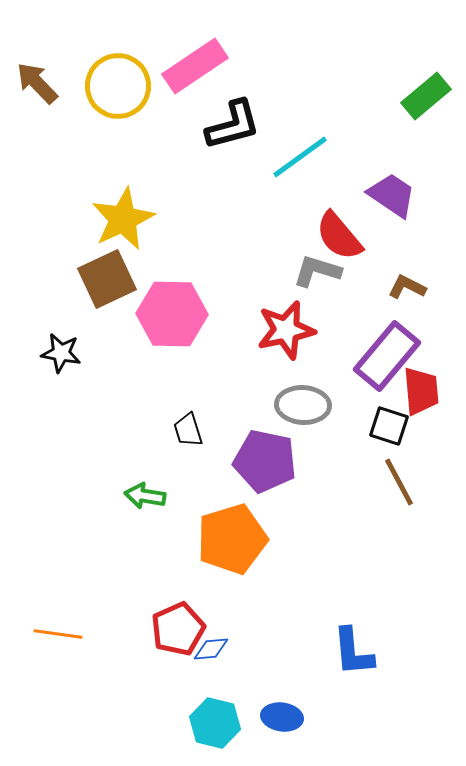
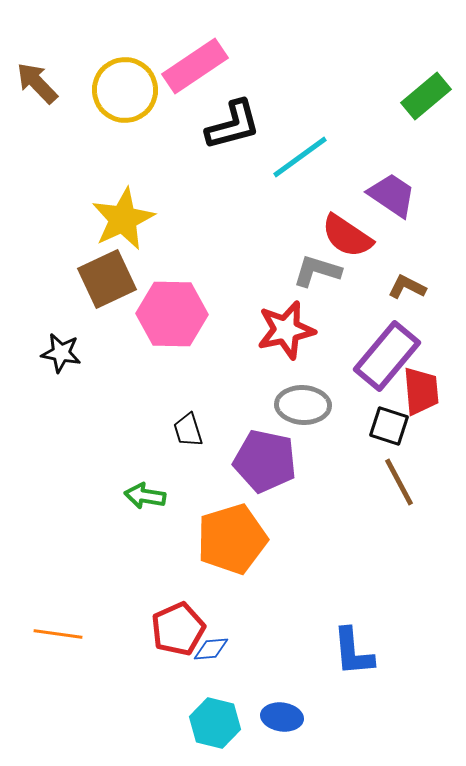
yellow circle: moved 7 px right, 4 px down
red semicircle: moved 8 px right; rotated 16 degrees counterclockwise
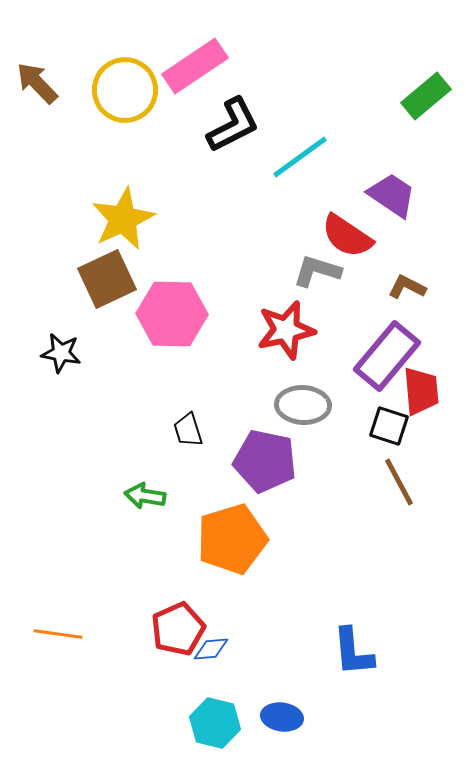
black L-shape: rotated 12 degrees counterclockwise
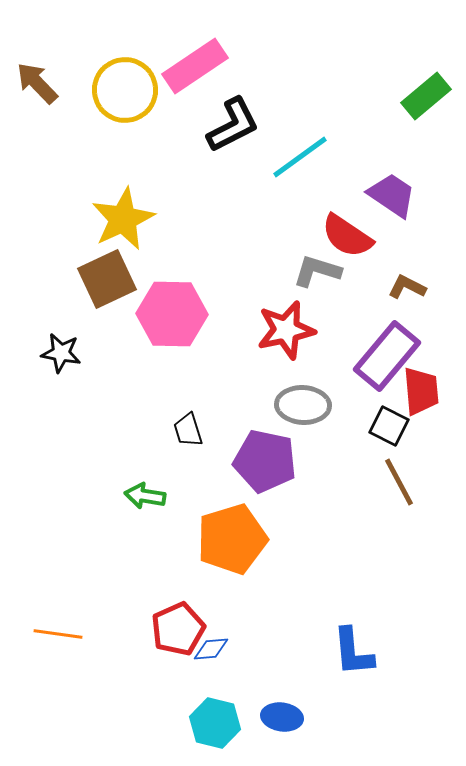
black square: rotated 9 degrees clockwise
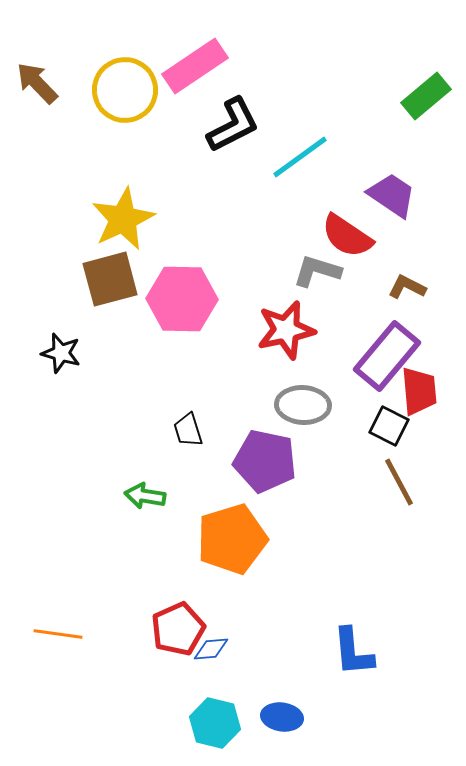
brown square: moved 3 px right; rotated 10 degrees clockwise
pink hexagon: moved 10 px right, 15 px up
black star: rotated 6 degrees clockwise
red trapezoid: moved 2 px left
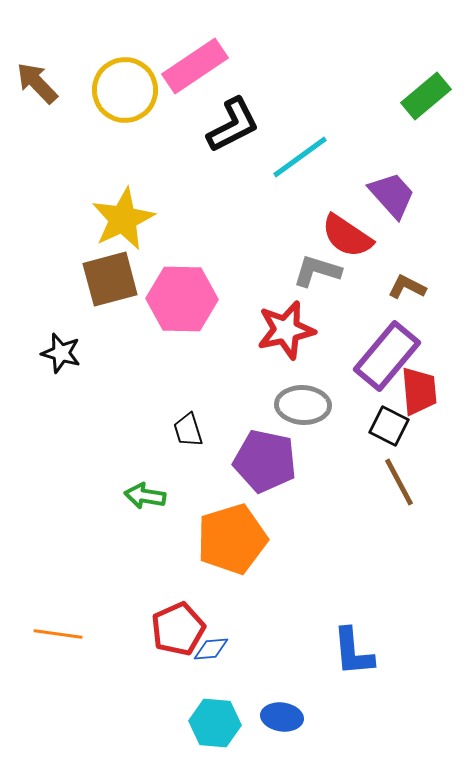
purple trapezoid: rotated 14 degrees clockwise
cyan hexagon: rotated 9 degrees counterclockwise
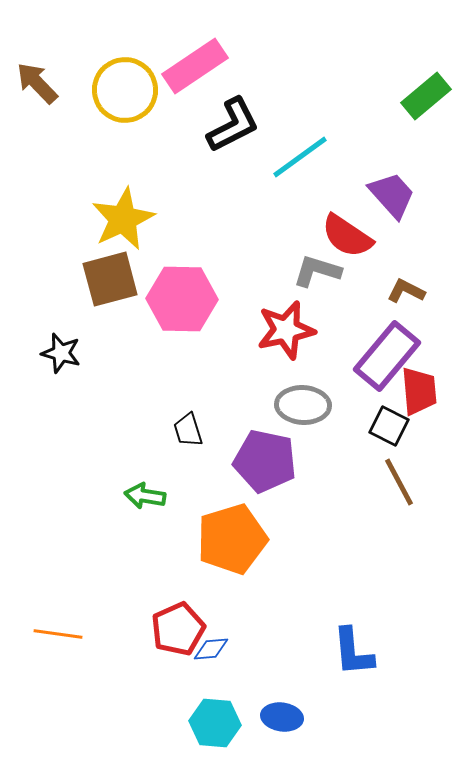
brown L-shape: moved 1 px left, 4 px down
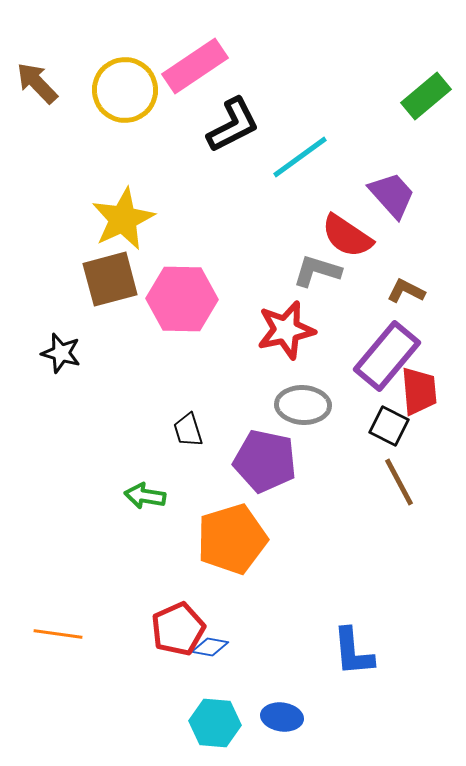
blue diamond: moved 1 px left, 2 px up; rotated 15 degrees clockwise
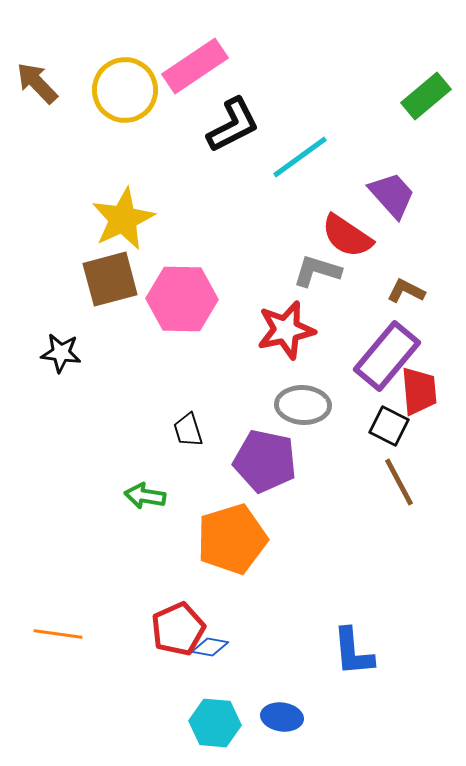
black star: rotated 9 degrees counterclockwise
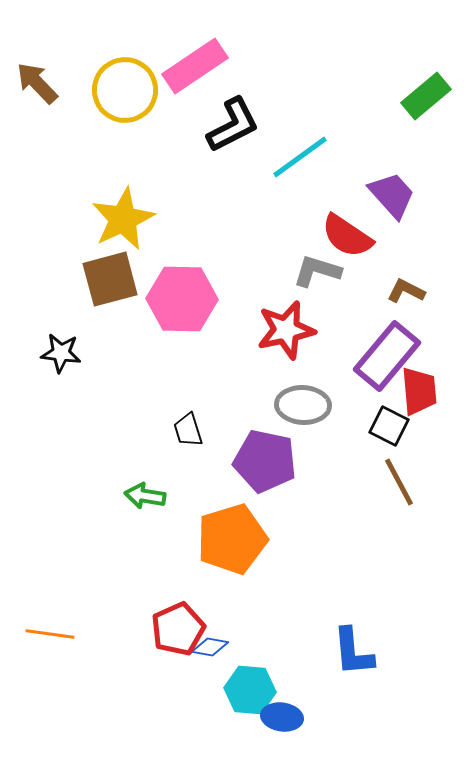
orange line: moved 8 px left
cyan hexagon: moved 35 px right, 33 px up
